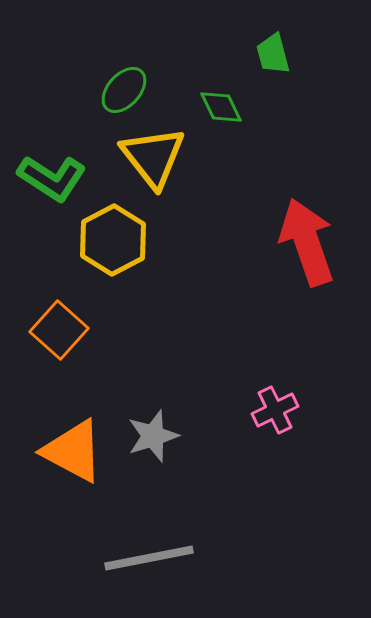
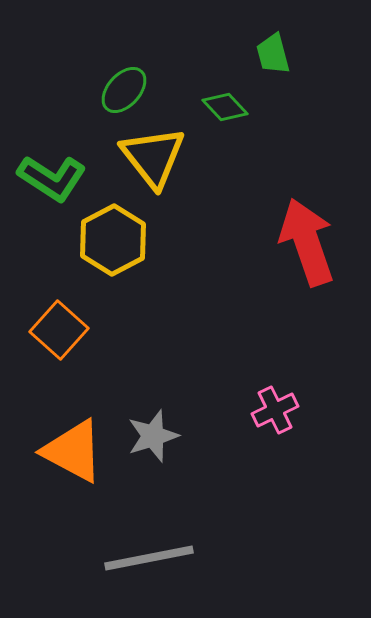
green diamond: moved 4 px right; rotated 18 degrees counterclockwise
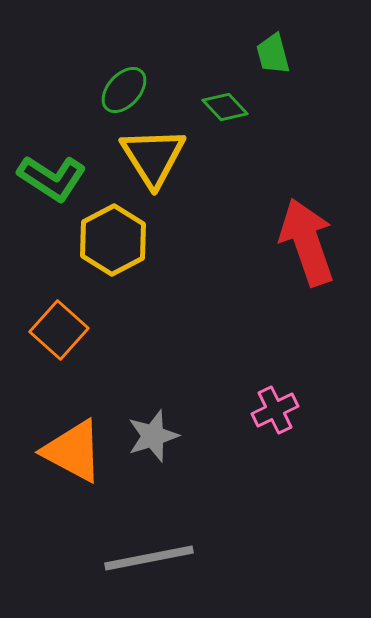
yellow triangle: rotated 6 degrees clockwise
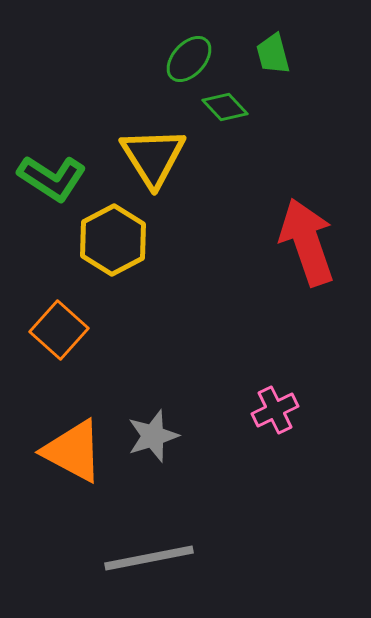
green ellipse: moved 65 px right, 31 px up
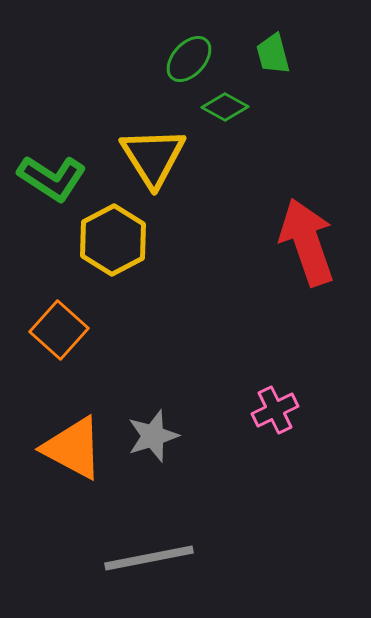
green diamond: rotated 18 degrees counterclockwise
orange triangle: moved 3 px up
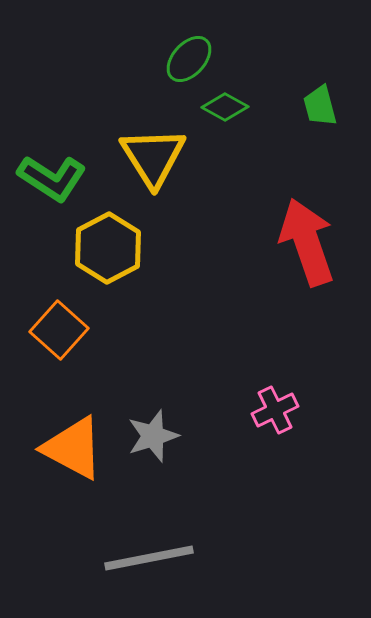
green trapezoid: moved 47 px right, 52 px down
yellow hexagon: moved 5 px left, 8 px down
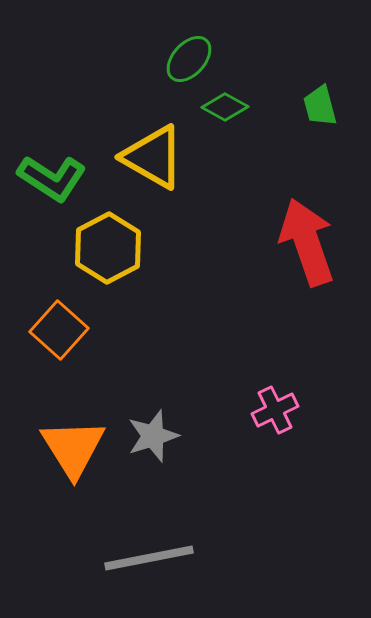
yellow triangle: rotated 28 degrees counterclockwise
orange triangle: rotated 30 degrees clockwise
